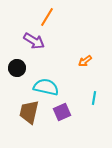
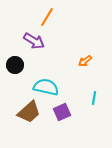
black circle: moved 2 px left, 3 px up
brown trapezoid: rotated 145 degrees counterclockwise
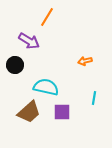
purple arrow: moved 5 px left
orange arrow: rotated 24 degrees clockwise
purple square: rotated 24 degrees clockwise
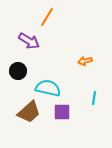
black circle: moved 3 px right, 6 px down
cyan semicircle: moved 2 px right, 1 px down
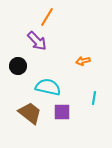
purple arrow: moved 8 px right; rotated 15 degrees clockwise
orange arrow: moved 2 px left
black circle: moved 5 px up
cyan semicircle: moved 1 px up
brown trapezoid: moved 1 px right, 1 px down; rotated 100 degrees counterclockwise
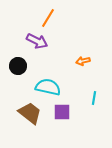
orange line: moved 1 px right, 1 px down
purple arrow: rotated 20 degrees counterclockwise
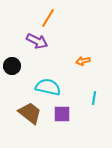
black circle: moved 6 px left
purple square: moved 2 px down
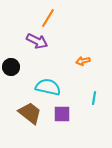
black circle: moved 1 px left, 1 px down
